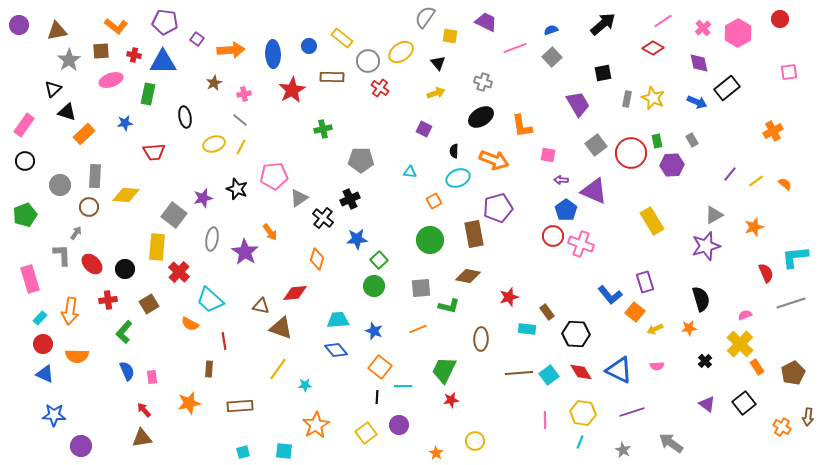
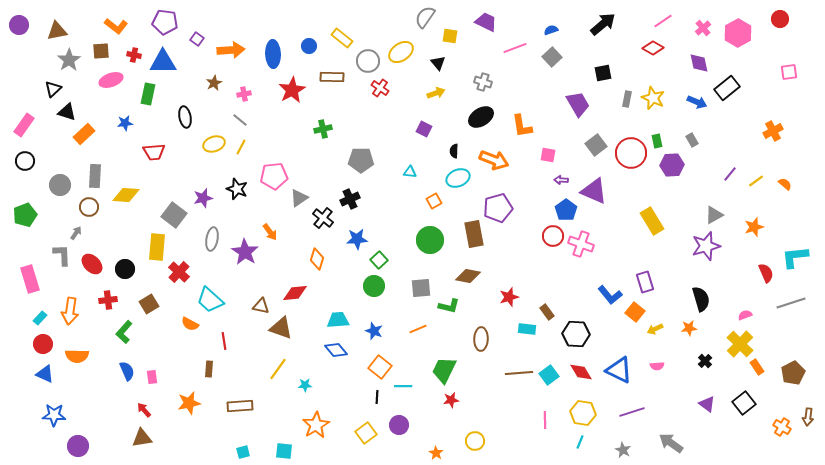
purple circle at (81, 446): moved 3 px left
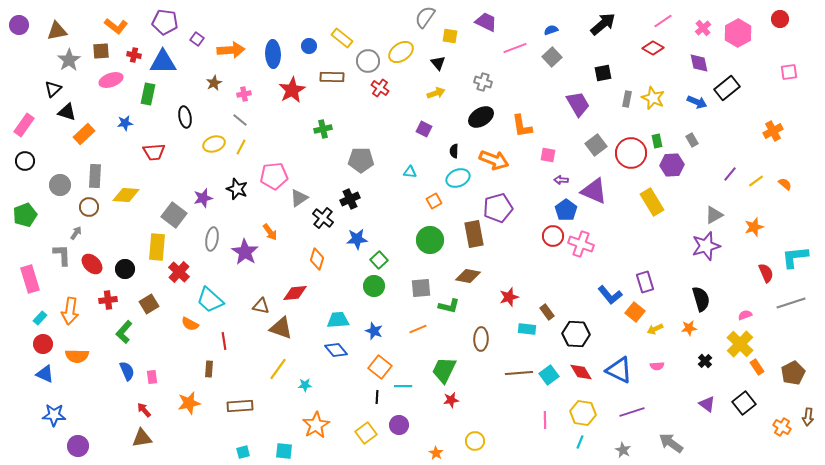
yellow rectangle at (652, 221): moved 19 px up
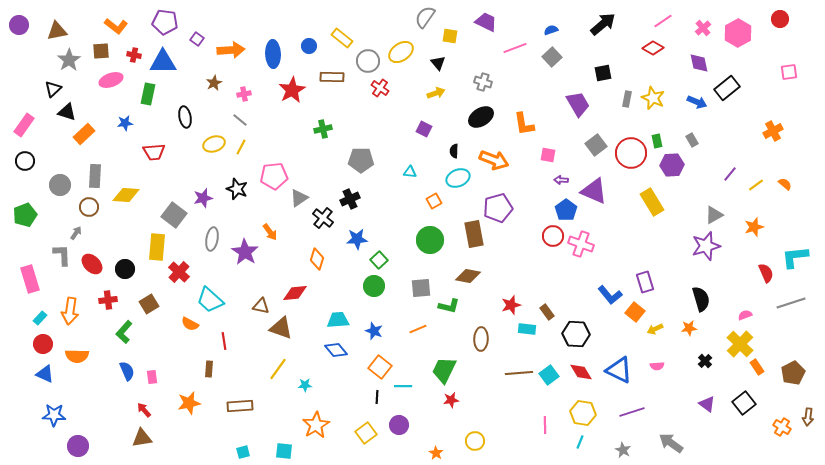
orange L-shape at (522, 126): moved 2 px right, 2 px up
yellow line at (756, 181): moved 4 px down
red star at (509, 297): moved 2 px right, 8 px down
pink line at (545, 420): moved 5 px down
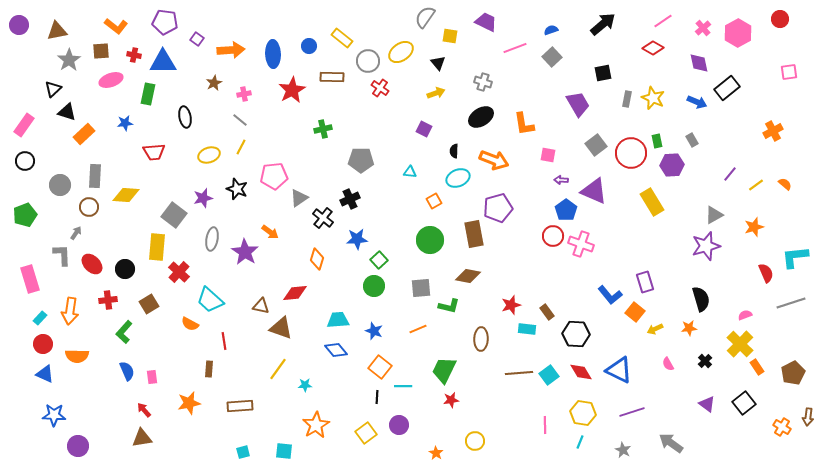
yellow ellipse at (214, 144): moved 5 px left, 11 px down
orange arrow at (270, 232): rotated 18 degrees counterclockwise
pink semicircle at (657, 366): moved 11 px right, 2 px up; rotated 64 degrees clockwise
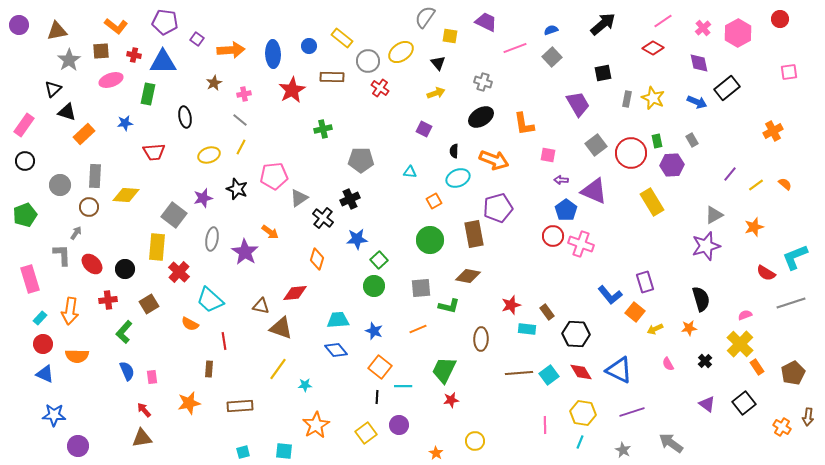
cyan L-shape at (795, 257): rotated 16 degrees counterclockwise
red semicircle at (766, 273): rotated 144 degrees clockwise
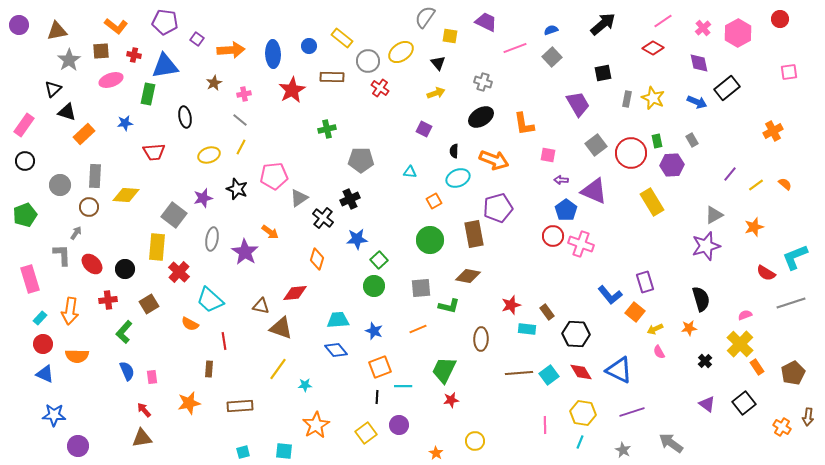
blue triangle at (163, 62): moved 2 px right, 4 px down; rotated 8 degrees counterclockwise
green cross at (323, 129): moved 4 px right
pink semicircle at (668, 364): moved 9 px left, 12 px up
orange square at (380, 367): rotated 30 degrees clockwise
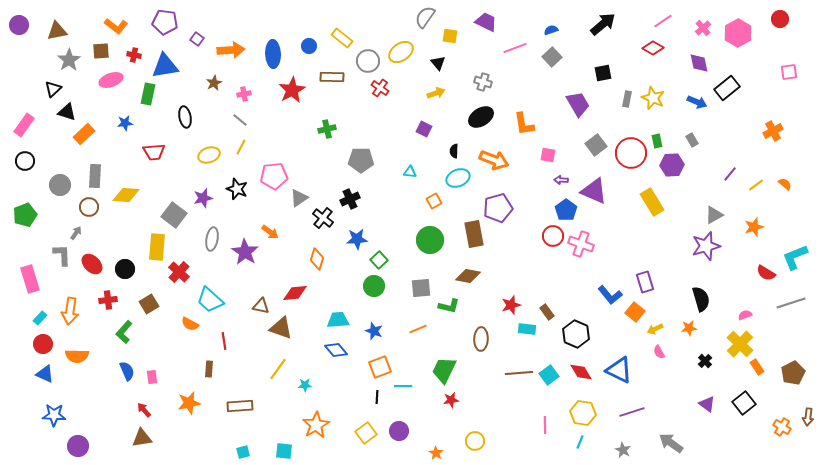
black hexagon at (576, 334): rotated 20 degrees clockwise
purple circle at (399, 425): moved 6 px down
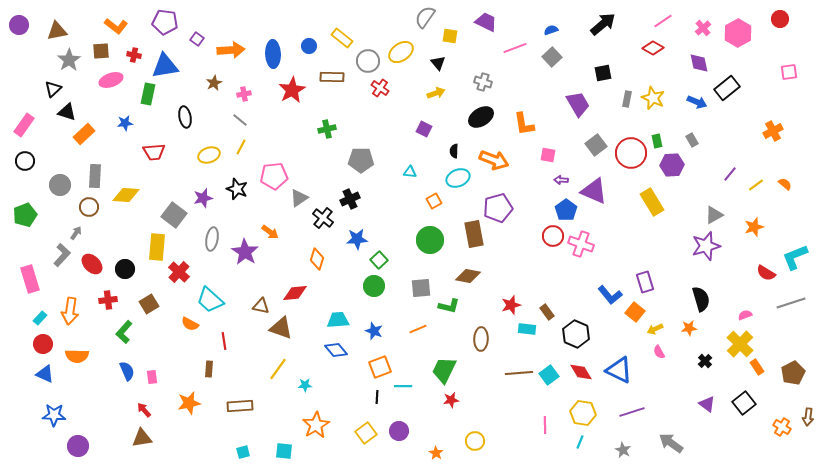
gray L-shape at (62, 255): rotated 45 degrees clockwise
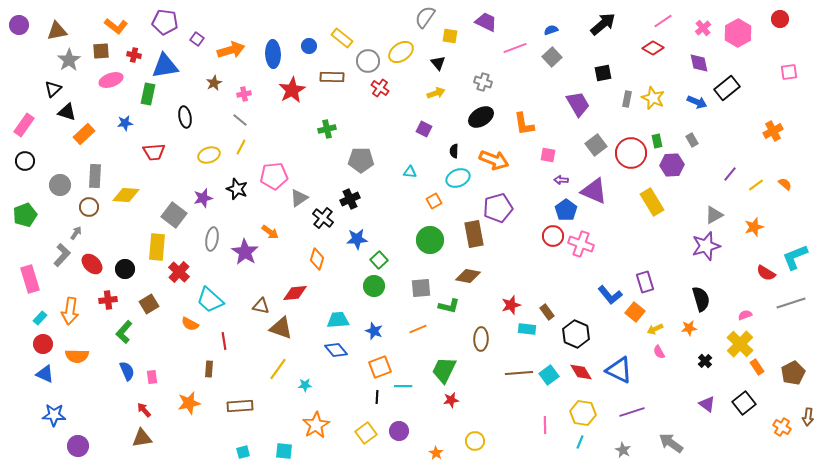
orange arrow at (231, 50): rotated 12 degrees counterclockwise
